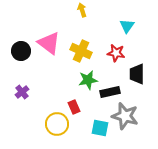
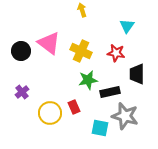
yellow circle: moved 7 px left, 11 px up
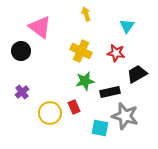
yellow arrow: moved 4 px right, 4 px down
pink triangle: moved 9 px left, 16 px up
black trapezoid: rotated 60 degrees clockwise
green star: moved 3 px left, 1 px down
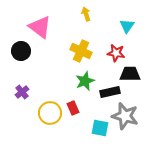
black trapezoid: moved 7 px left; rotated 30 degrees clockwise
green star: rotated 12 degrees counterclockwise
red rectangle: moved 1 px left, 1 px down
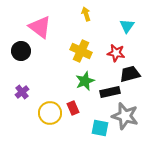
black trapezoid: rotated 15 degrees counterclockwise
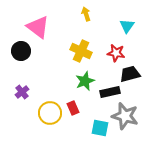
pink triangle: moved 2 px left
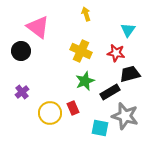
cyan triangle: moved 1 px right, 4 px down
black rectangle: rotated 18 degrees counterclockwise
